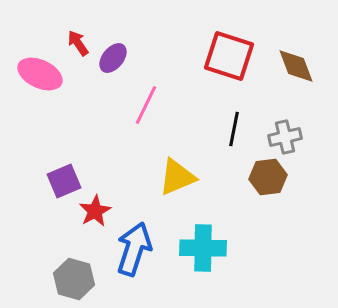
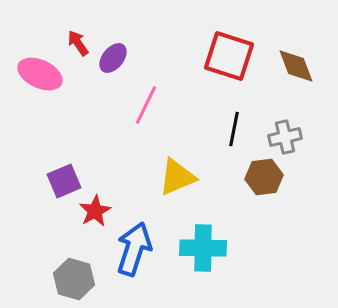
brown hexagon: moved 4 px left
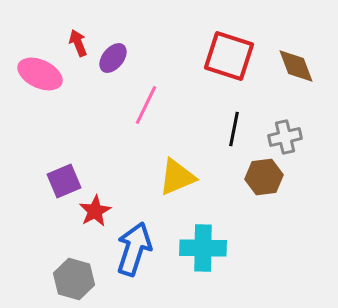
red arrow: rotated 12 degrees clockwise
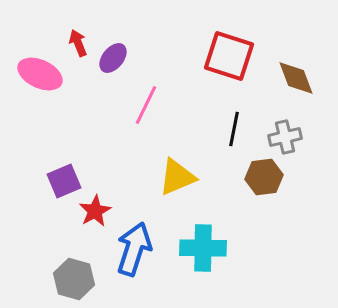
brown diamond: moved 12 px down
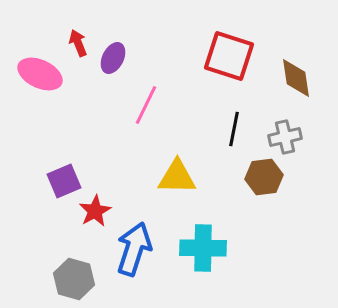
purple ellipse: rotated 12 degrees counterclockwise
brown diamond: rotated 12 degrees clockwise
yellow triangle: rotated 24 degrees clockwise
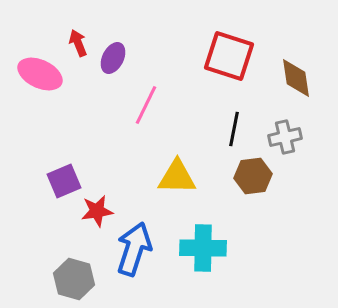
brown hexagon: moved 11 px left, 1 px up
red star: moved 2 px right; rotated 20 degrees clockwise
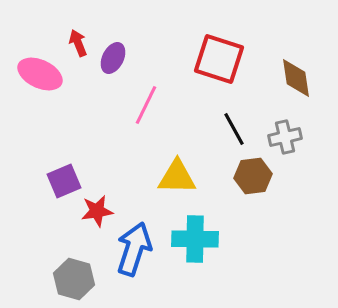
red square: moved 10 px left, 3 px down
black line: rotated 40 degrees counterclockwise
cyan cross: moved 8 px left, 9 px up
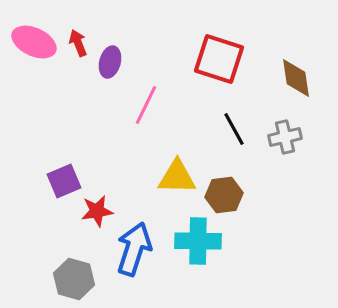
purple ellipse: moved 3 px left, 4 px down; rotated 12 degrees counterclockwise
pink ellipse: moved 6 px left, 32 px up
brown hexagon: moved 29 px left, 19 px down
cyan cross: moved 3 px right, 2 px down
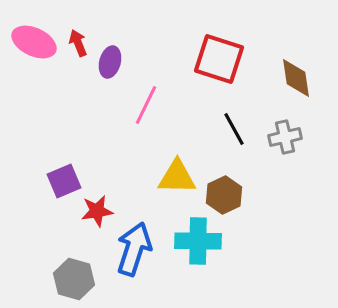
brown hexagon: rotated 18 degrees counterclockwise
